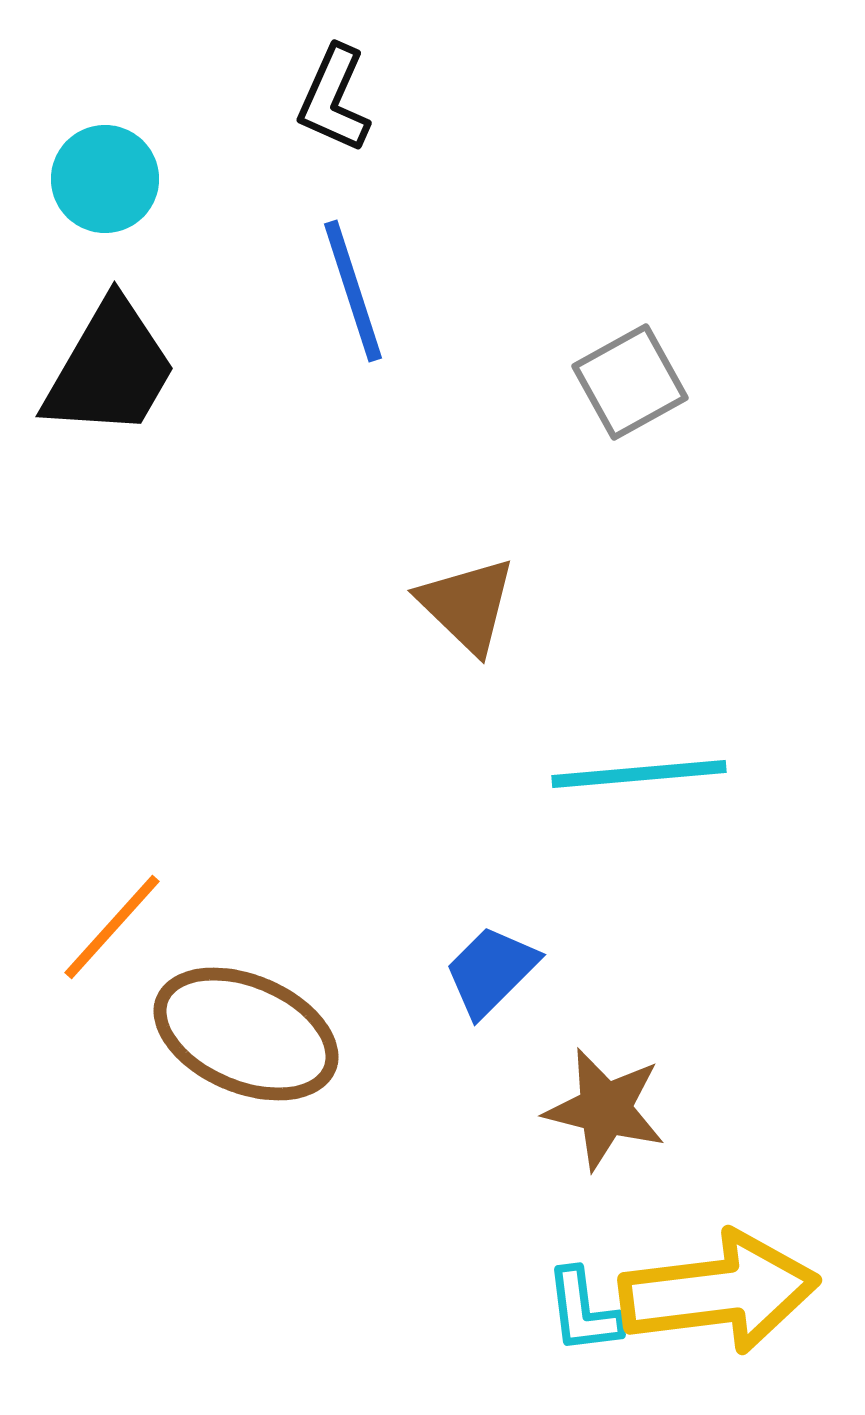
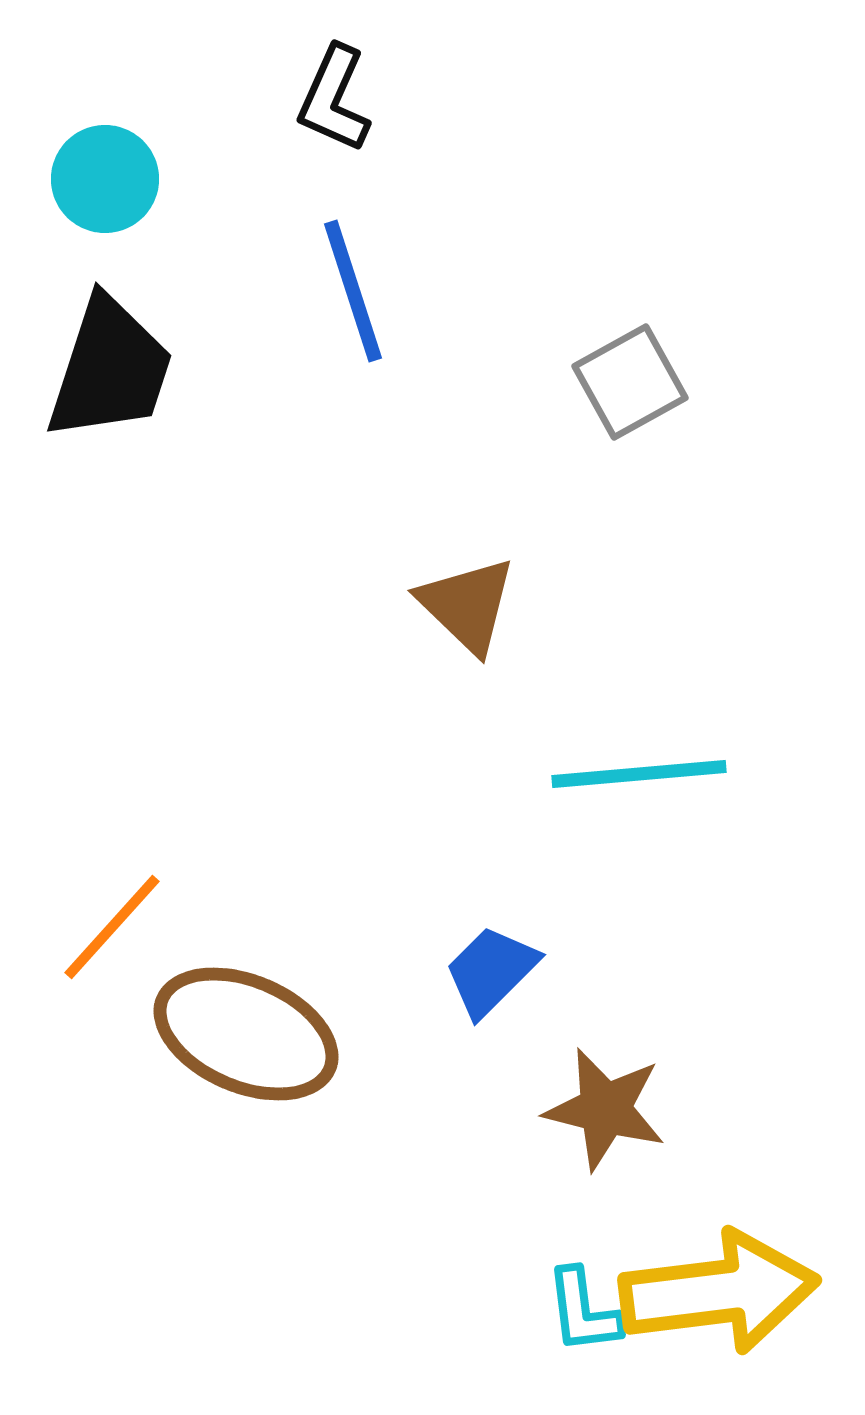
black trapezoid: rotated 12 degrees counterclockwise
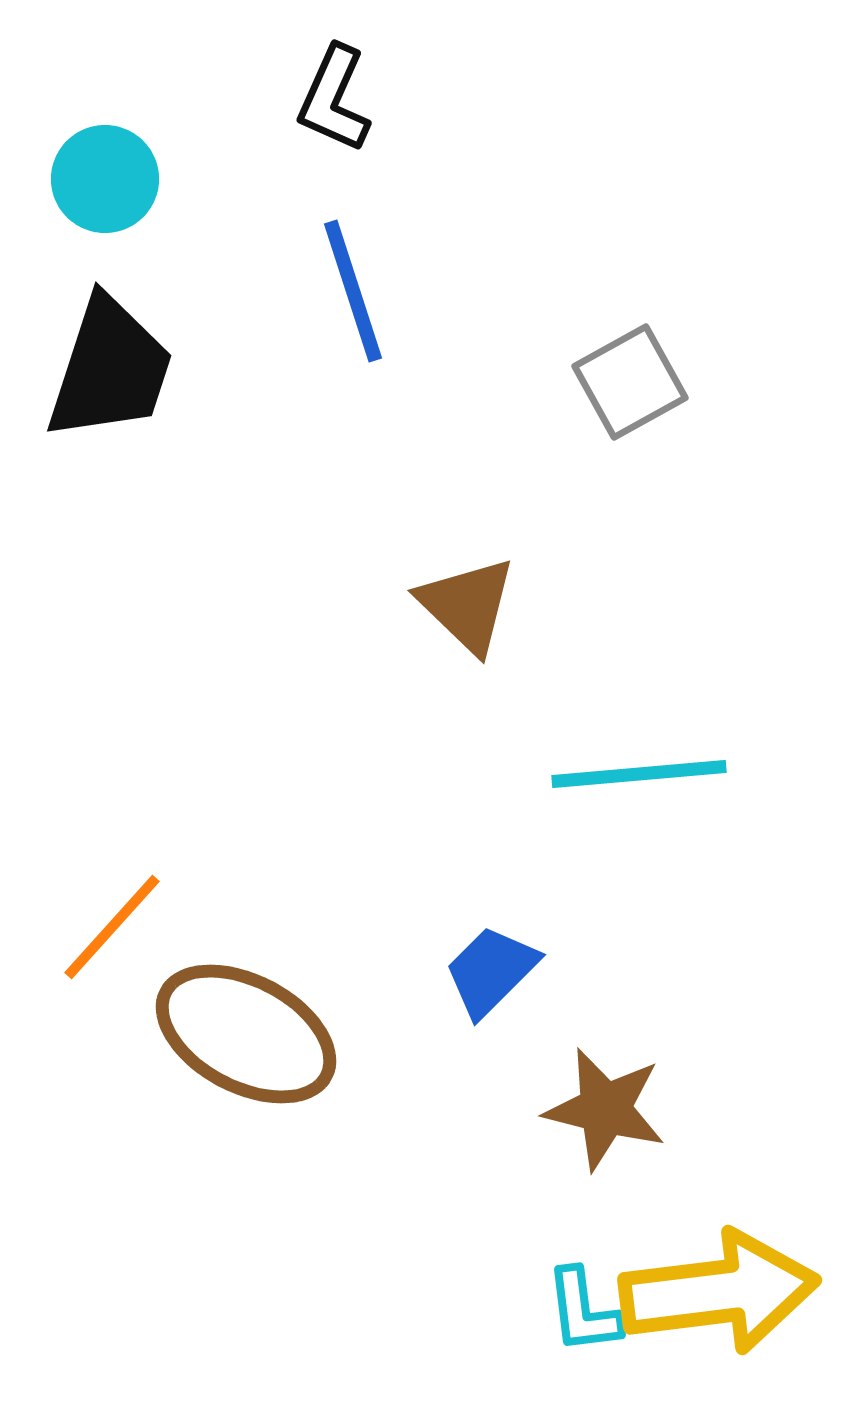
brown ellipse: rotated 5 degrees clockwise
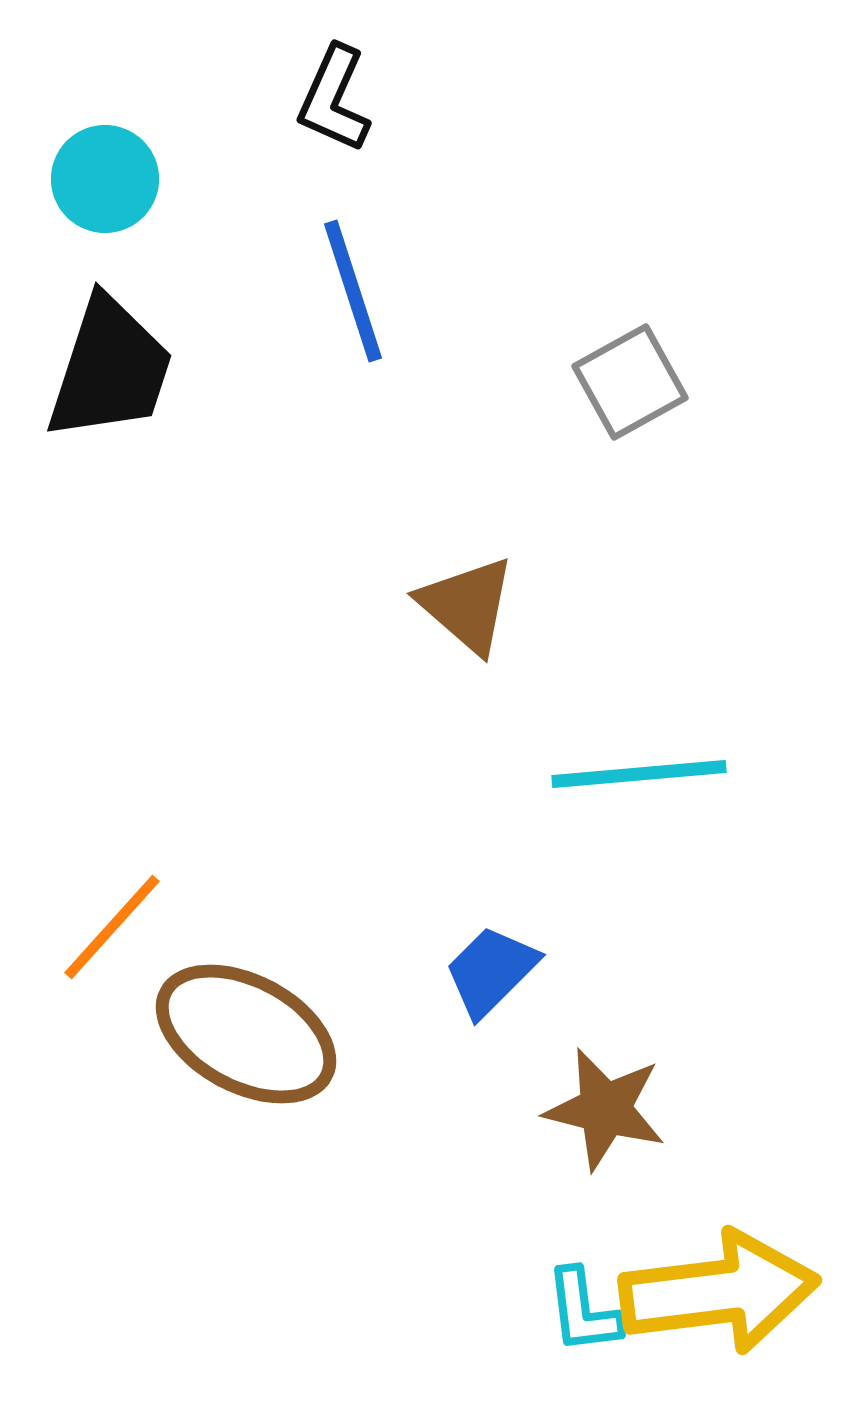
brown triangle: rotated 3 degrees counterclockwise
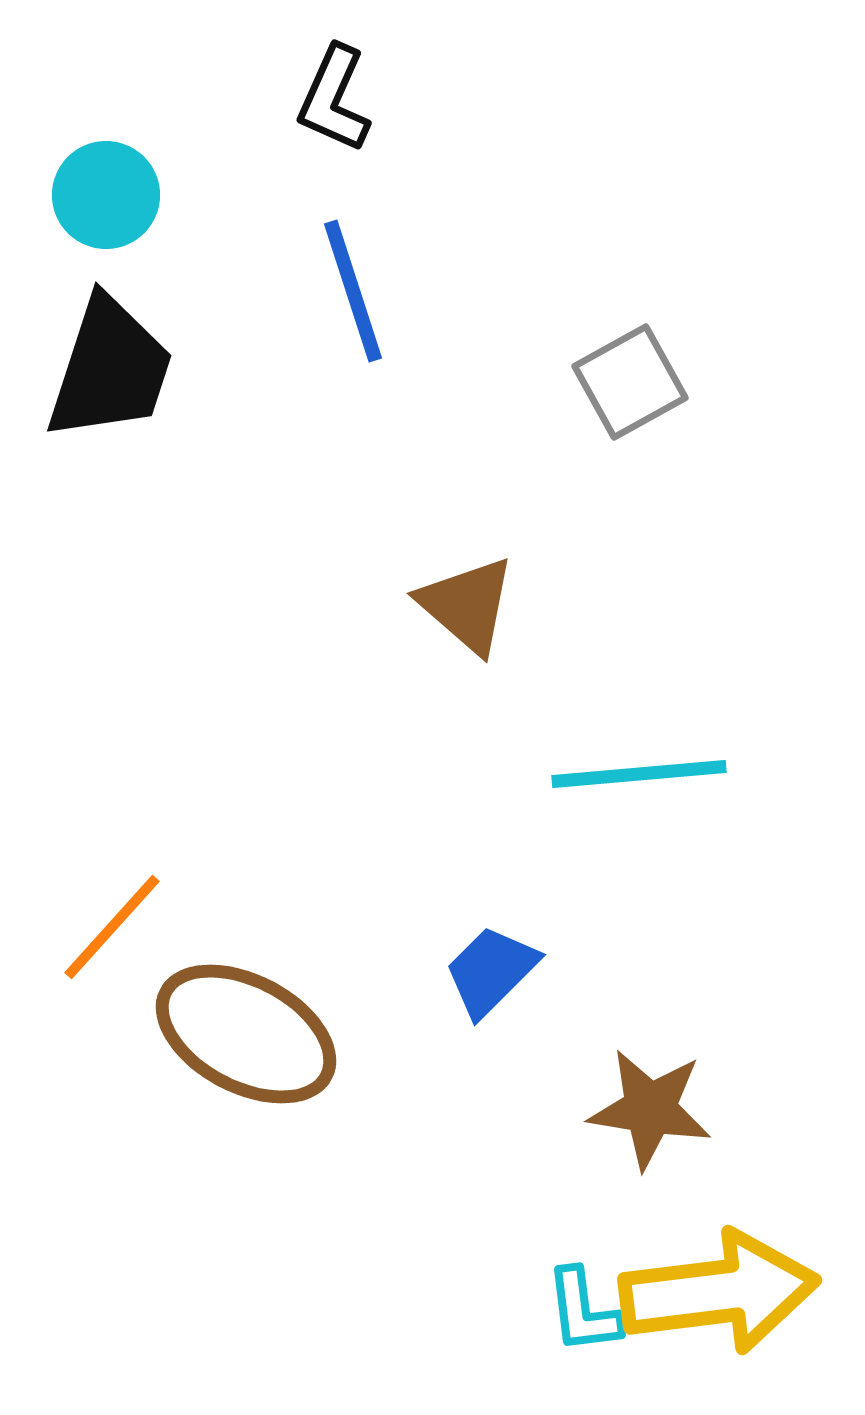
cyan circle: moved 1 px right, 16 px down
brown star: moved 45 px right; rotated 5 degrees counterclockwise
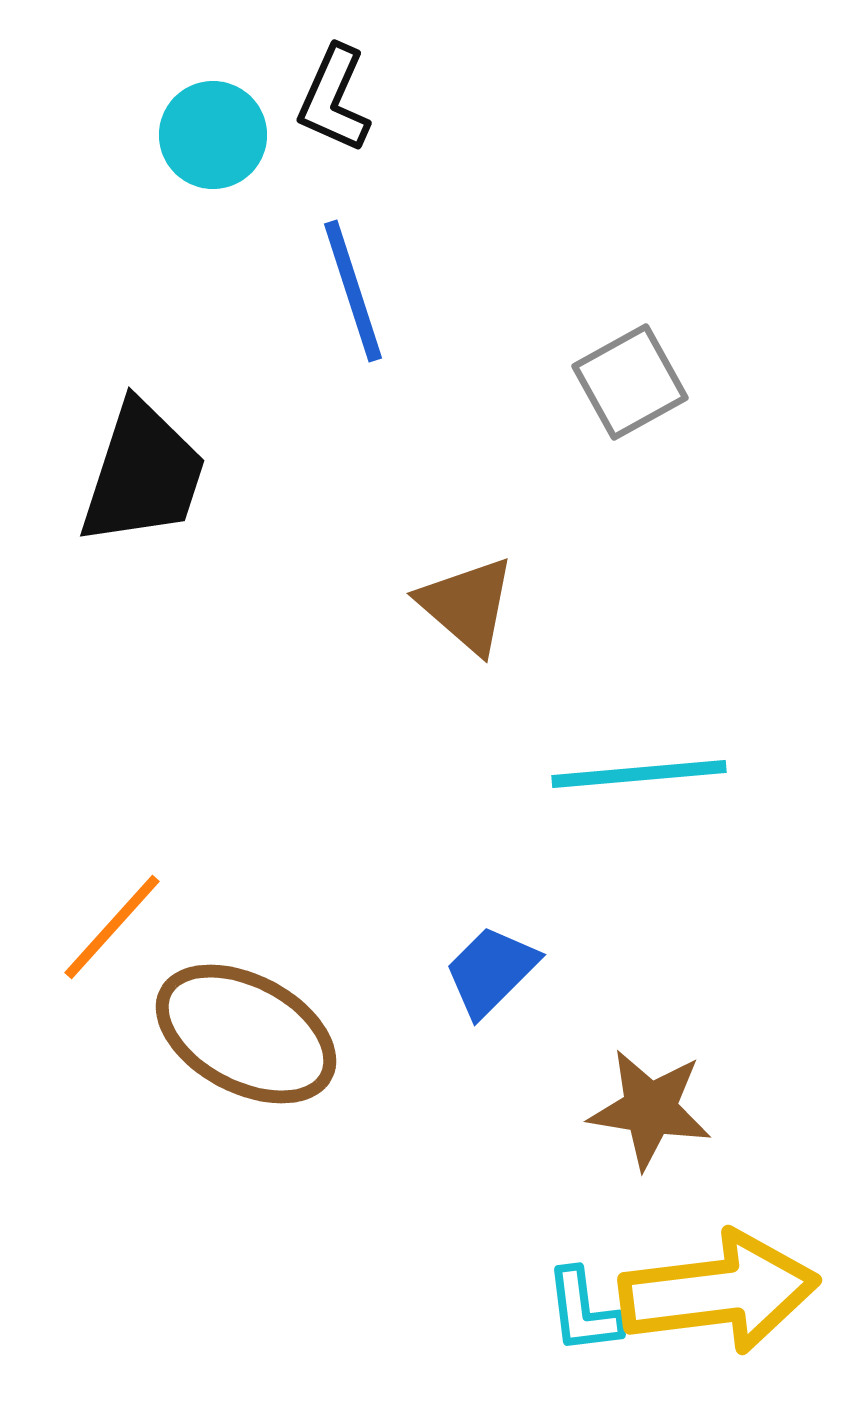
cyan circle: moved 107 px right, 60 px up
black trapezoid: moved 33 px right, 105 px down
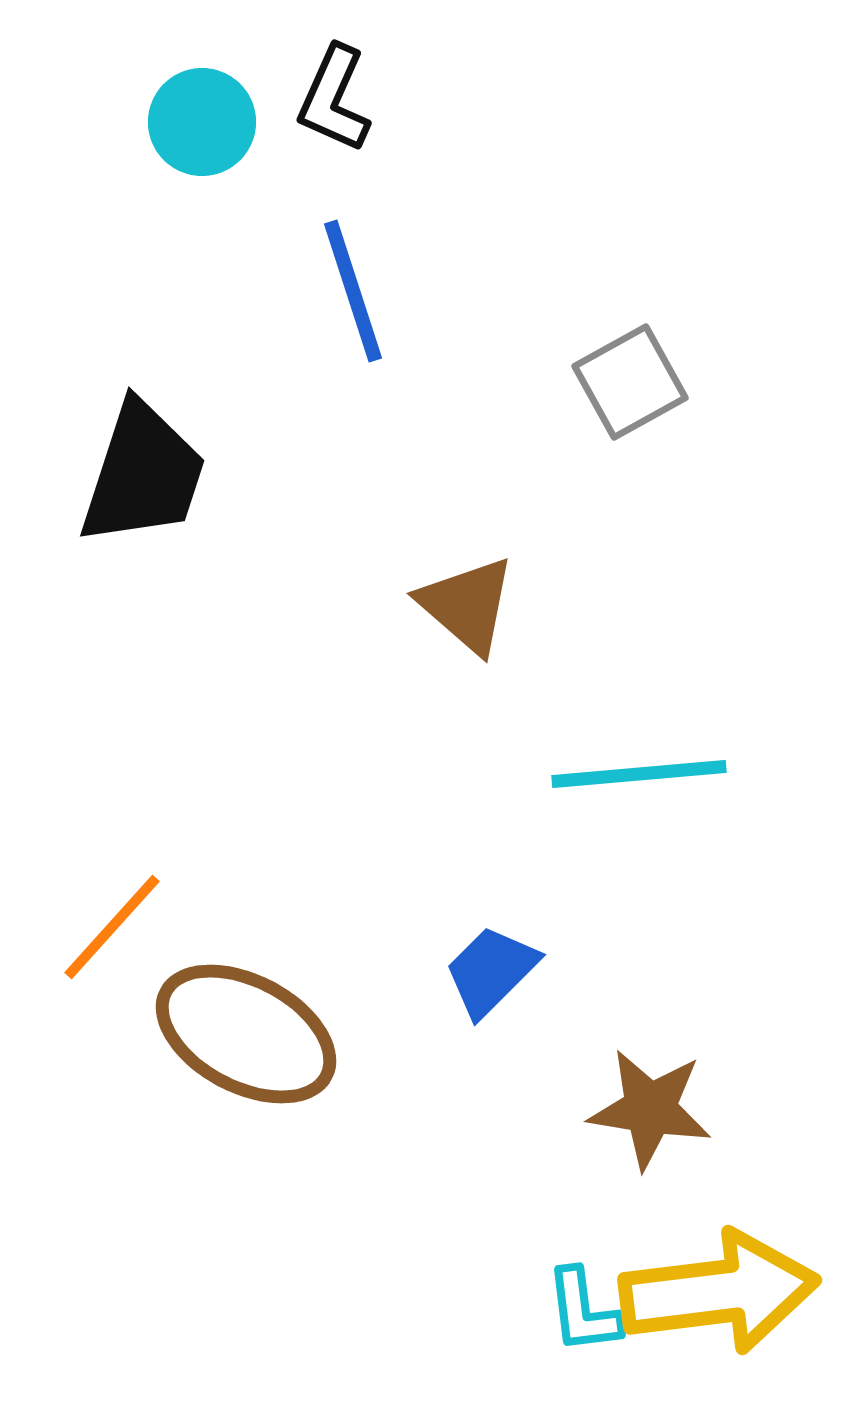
cyan circle: moved 11 px left, 13 px up
